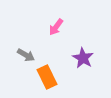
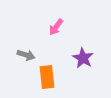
gray arrow: rotated 12 degrees counterclockwise
orange rectangle: rotated 20 degrees clockwise
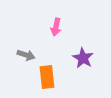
pink arrow: rotated 24 degrees counterclockwise
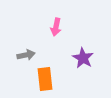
gray arrow: rotated 30 degrees counterclockwise
orange rectangle: moved 2 px left, 2 px down
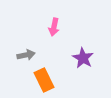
pink arrow: moved 2 px left
orange rectangle: moved 1 px left, 1 px down; rotated 20 degrees counterclockwise
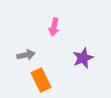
purple star: rotated 20 degrees clockwise
orange rectangle: moved 3 px left
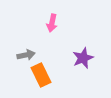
pink arrow: moved 2 px left, 4 px up
orange rectangle: moved 5 px up
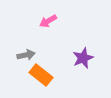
pink arrow: moved 4 px left, 2 px up; rotated 48 degrees clockwise
orange rectangle: rotated 25 degrees counterclockwise
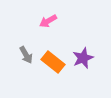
gray arrow: rotated 72 degrees clockwise
orange rectangle: moved 12 px right, 13 px up
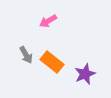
purple star: moved 2 px right, 16 px down
orange rectangle: moved 1 px left
